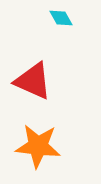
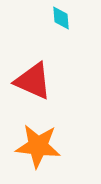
cyan diamond: rotated 25 degrees clockwise
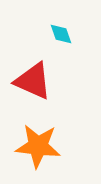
cyan diamond: moved 16 px down; rotated 15 degrees counterclockwise
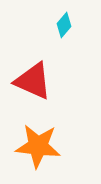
cyan diamond: moved 3 px right, 9 px up; rotated 60 degrees clockwise
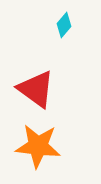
red triangle: moved 3 px right, 8 px down; rotated 12 degrees clockwise
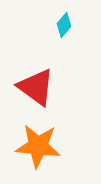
red triangle: moved 2 px up
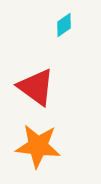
cyan diamond: rotated 15 degrees clockwise
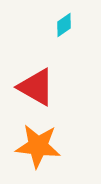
red triangle: rotated 6 degrees counterclockwise
